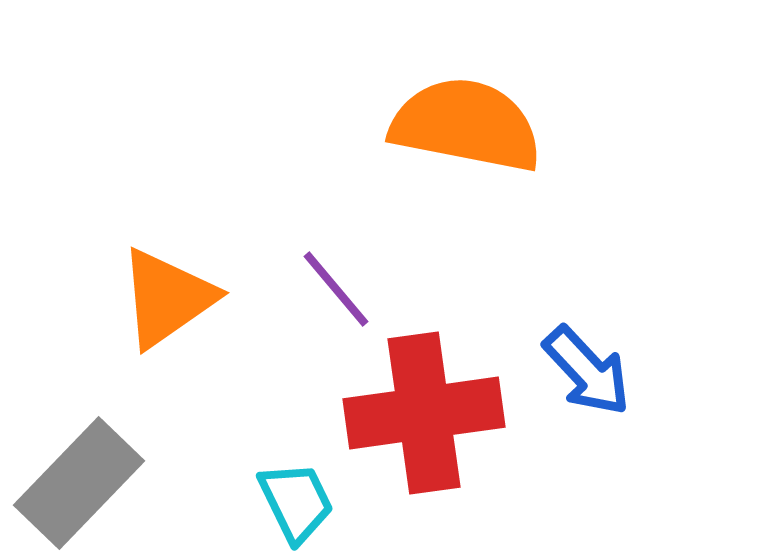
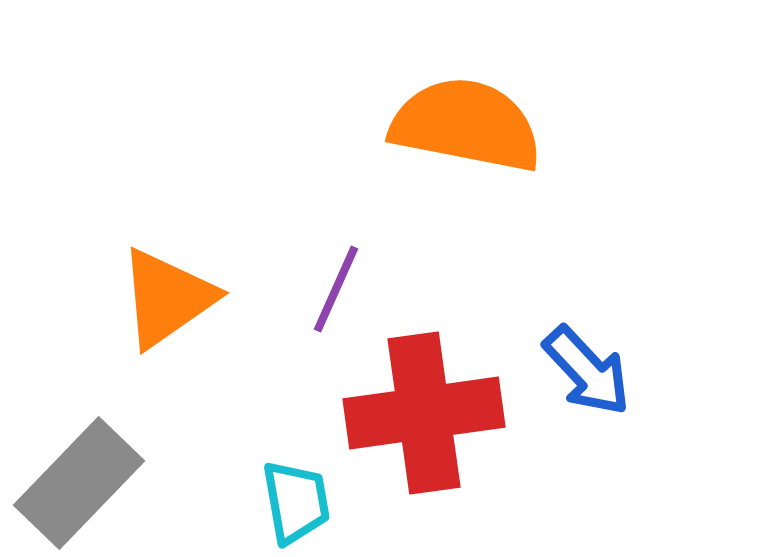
purple line: rotated 64 degrees clockwise
cyan trapezoid: rotated 16 degrees clockwise
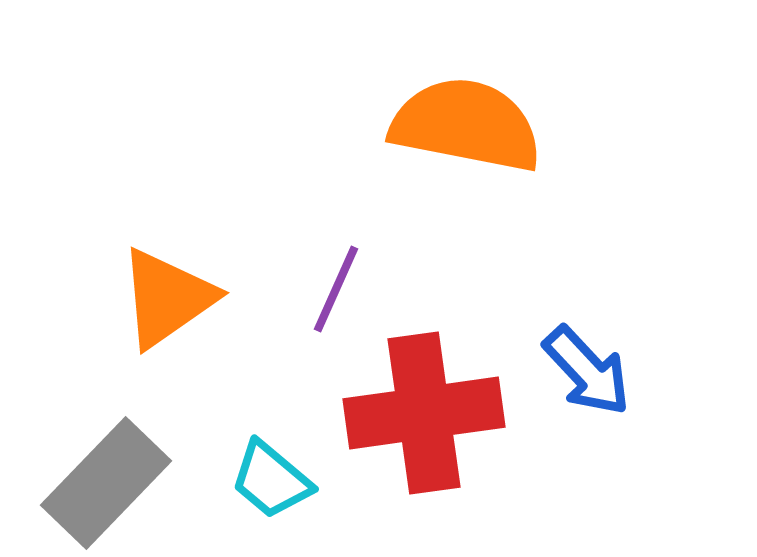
gray rectangle: moved 27 px right
cyan trapezoid: moved 25 px left, 22 px up; rotated 140 degrees clockwise
